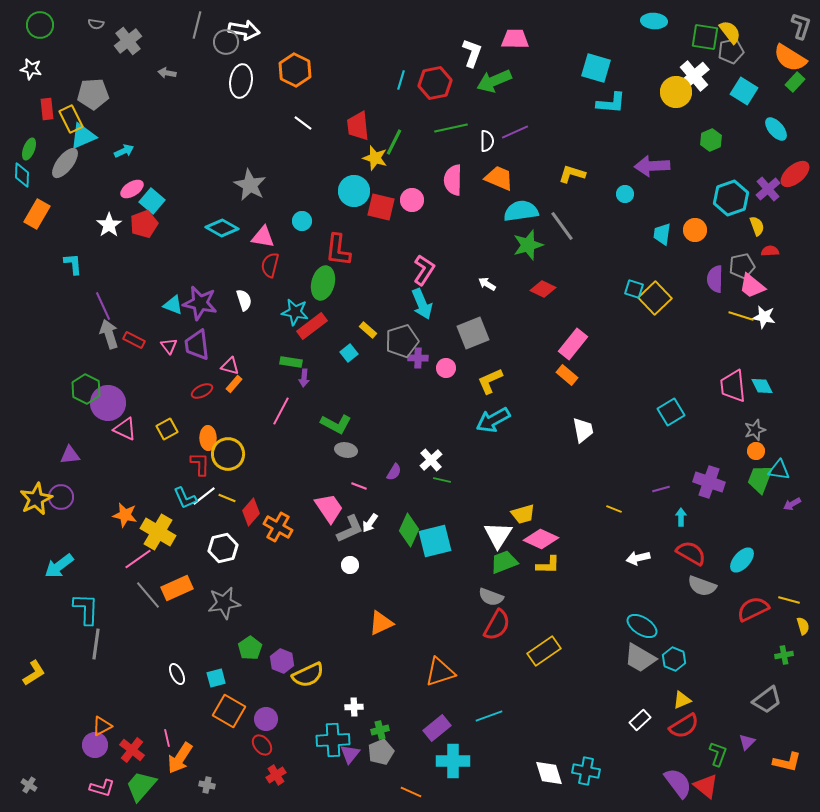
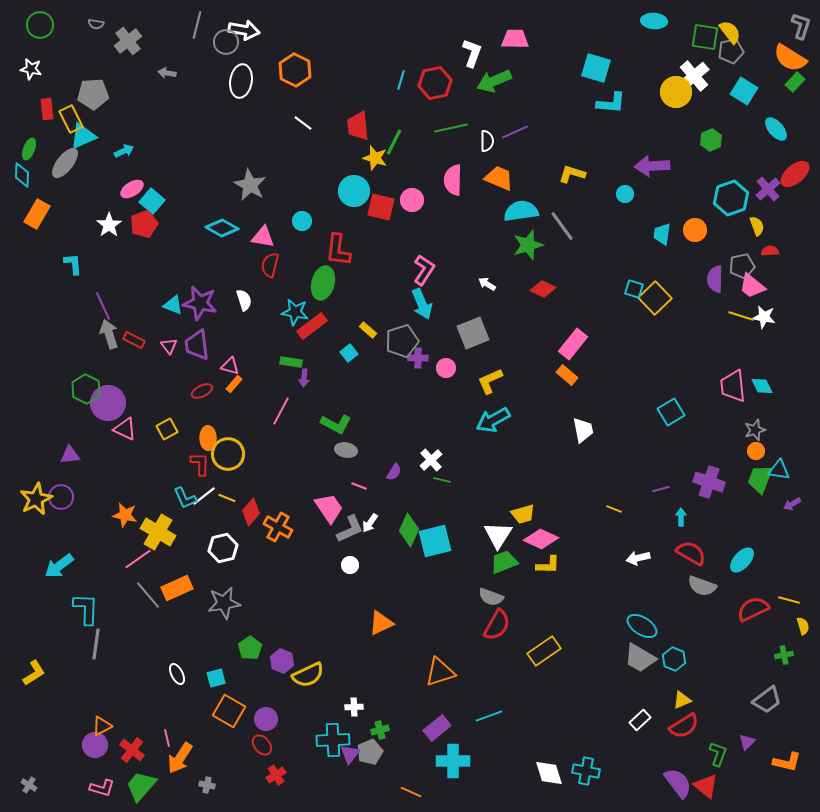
gray pentagon at (381, 752): moved 11 px left
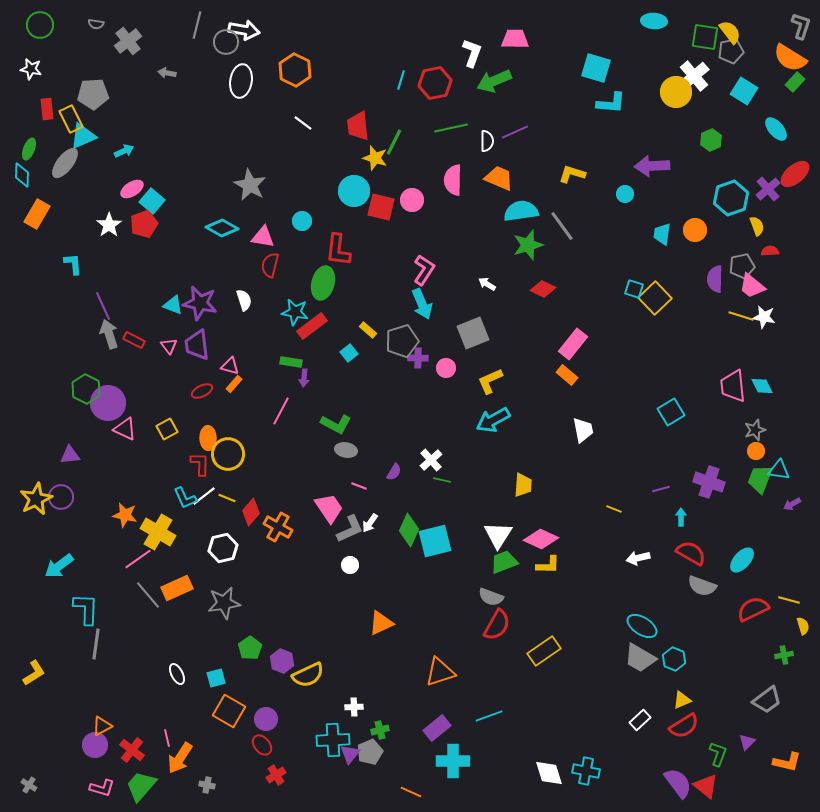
yellow trapezoid at (523, 514): moved 29 px up; rotated 70 degrees counterclockwise
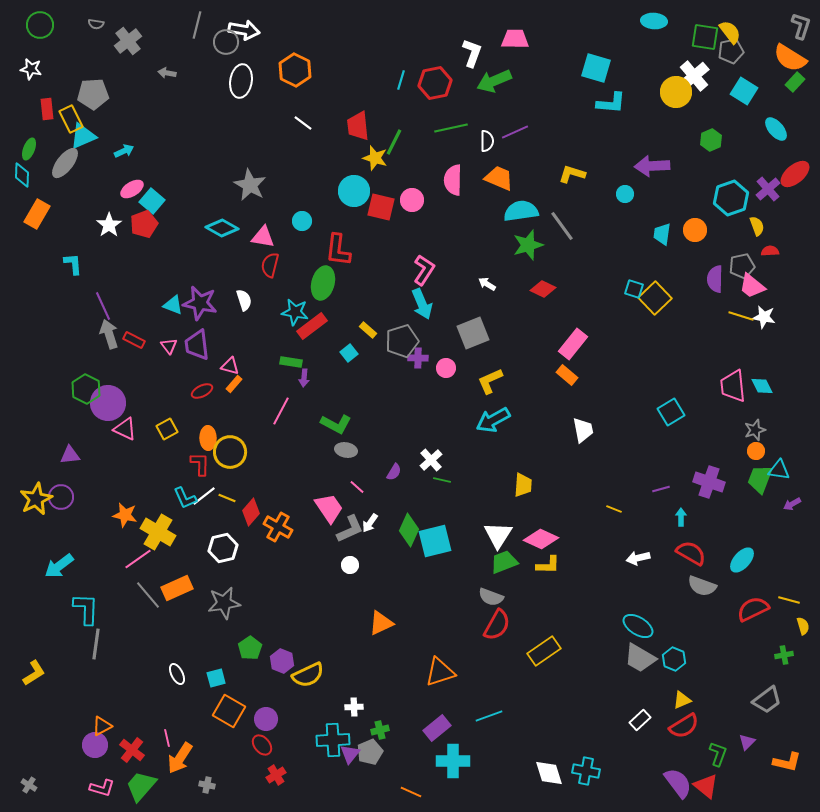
yellow circle at (228, 454): moved 2 px right, 2 px up
pink line at (359, 486): moved 2 px left, 1 px down; rotated 21 degrees clockwise
cyan ellipse at (642, 626): moved 4 px left
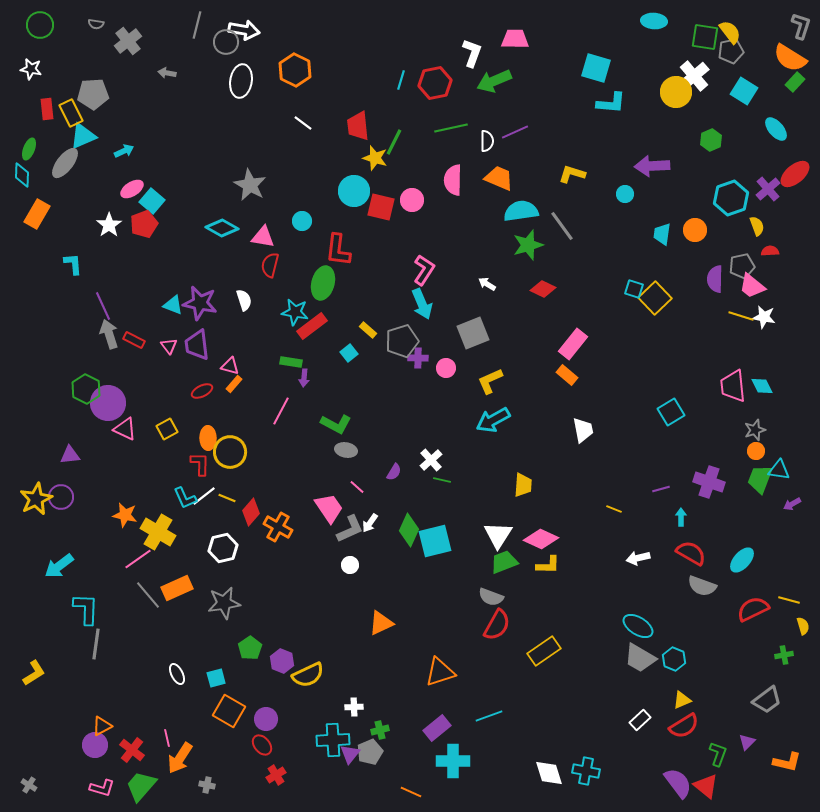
yellow rectangle at (71, 119): moved 6 px up
